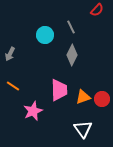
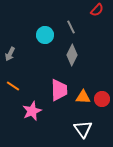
orange triangle: rotated 21 degrees clockwise
pink star: moved 1 px left
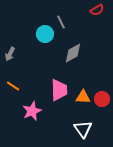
red semicircle: rotated 16 degrees clockwise
gray line: moved 10 px left, 5 px up
cyan circle: moved 1 px up
gray diamond: moved 1 px right, 2 px up; rotated 35 degrees clockwise
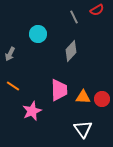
gray line: moved 13 px right, 5 px up
cyan circle: moved 7 px left
gray diamond: moved 2 px left, 2 px up; rotated 20 degrees counterclockwise
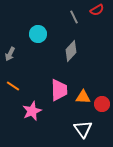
red circle: moved 5 px down
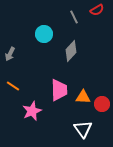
cyan circle: moved 6 px right
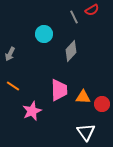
red semicircle: moved 5 px left
white triangle: moved 3 px right, 3 px down
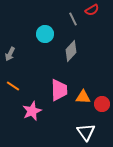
gray line: moved 1 px left, 2 px down
cyan circle: moved 1 px right
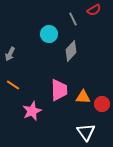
red semicircle: moved 2 px right
cyan circle: moved 4 px right
orange line: moved 1 px up
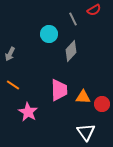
pink star: moved 4 px left, 1 px down; rotated 18 degrees counterclockwise
